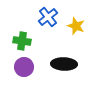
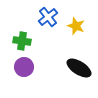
black ellipse: moved 15 px right, 4 px down; rotated 30 degrees clockwise
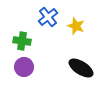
black ellipse: moved 2 px right
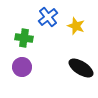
green cross: moved 2 px right, 3 px up
purple circle: moved 2 px left
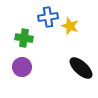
blue cross: rotated 30 degrees clockwise
yellow star: moved 6 px left
black ellipse: rotated 10 degrees clockwise
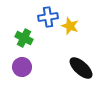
green cross: rotated 18 degrees clockwise
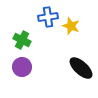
yellow star: moved 1 px right
green cross: moved 2 px left, 2 px down
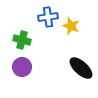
green cross: rotated 12 degrees counterclockwise
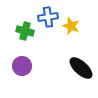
green cross: moved 3 px right, 9 px up
purple circle: moved 1 px up
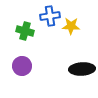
blue cross: moved 2 px right, 1 px up
yellow star: rotated 18 degrees counterclockwise
black ellipse: moved 1 px right, 1 px down; rotated 45 degrees counterclockwise
